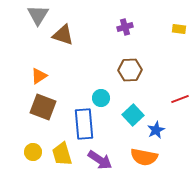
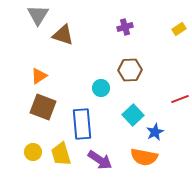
yellow rectangle: rotated 40 degrees counterclockwise
cyan circle: moved 10 px up
blue rectangle: moved 2 px left
blue star: moved 1 px left, 2 px down
yellow trapezoid: moved 1 px left
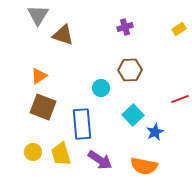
orange semicircle: moved 9 px down
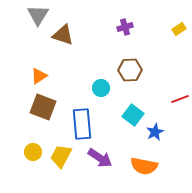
cyan square: rotated 10 degrees counterclockwise
yellow trapezoid: moved 2 px down; rotated 45 degrees clockwise
purple arrow: moved 2 px up
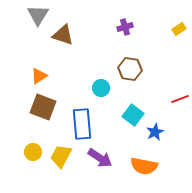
brown hexagon: moved 1 px up; rotated 10 degrees clockwise
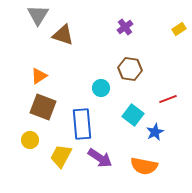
purple cross: rotated 21 degrees counterclockwise
red line: moved 12 px left
yellow circle: moved 3 px left, 12 px up
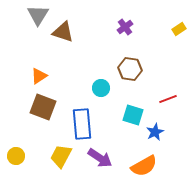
brown triangle: moved 3 px up
cyan square: rotated 20 degrees counterclockwise
yellow circle: moved 14 px left, 16 px down
orange semicircle: rotated 40 degrees counterclockwise
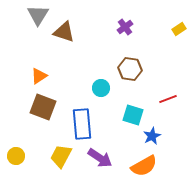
brown triangle: moved 1 px right
blue star: moved 3 px left, 4 px down
